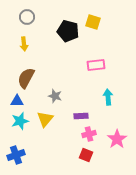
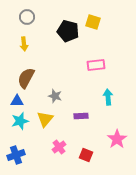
pink cross: moved 30 px left, 13 px down; rotated 24 degrees counterclockwise
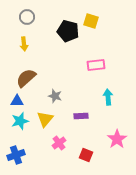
yellow square: moved 2 px left, 1 px up
brown semicircle: rotated 20 degrees clockwise
pink cross: moved 4 px up
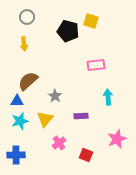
brown semicircle: moved 2 px right, 3 px down
gray star: rotated 16 degrees clockwise
pink star: rotated 12 degrees clockwise
blue cross: rotated 18 degrees clockwise
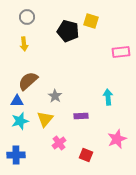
pink rectangle: moved 25 px right, 13 px up
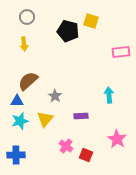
cyan arrow: moved 1 px right, 2 px up
pink star: rotated 18 degrees counterclockwise
pink cross: moved 7 px right, 3 px down; rotated 16 degrees counterclockwise
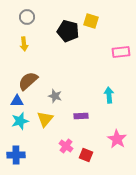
gray star: rotated 16 degrees counterclockwise
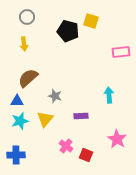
brown semicircle: moved 3 px up
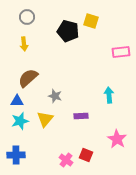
pink cross: moved 14 px down
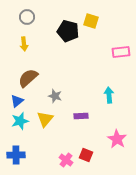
blue triangle: rotated 40 degrees counterclockwise
